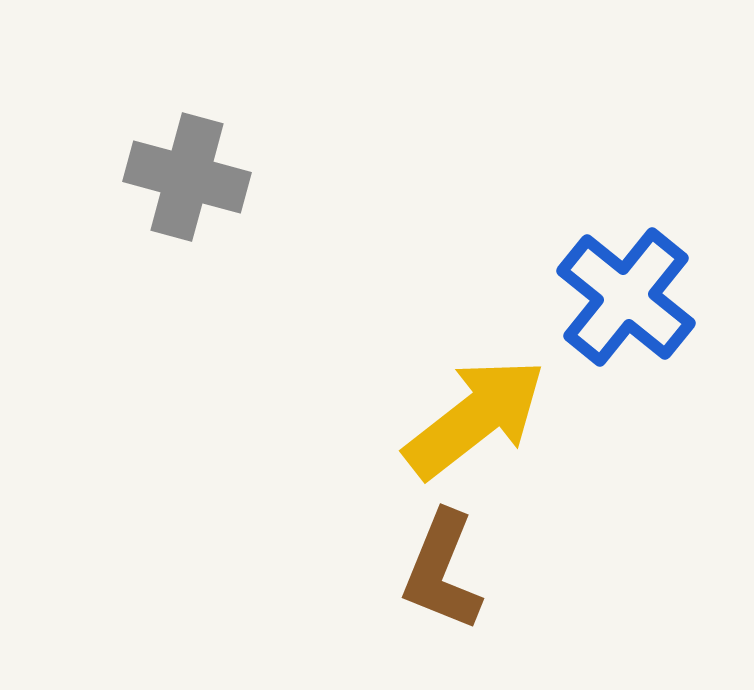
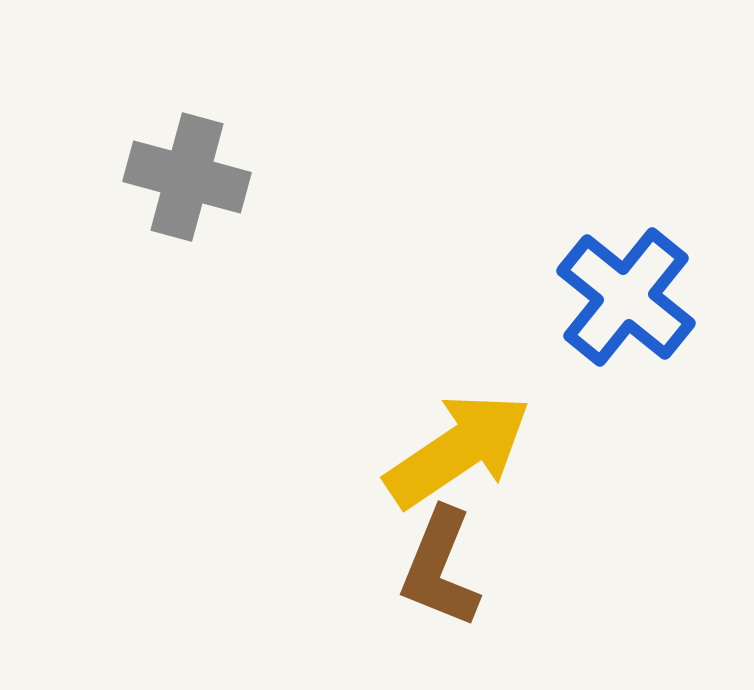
yellow arrow: moved 17 px left, 32 px down; rotated 4 degrees clockwise
brown L-shape: moved 2 px left, 3 px up
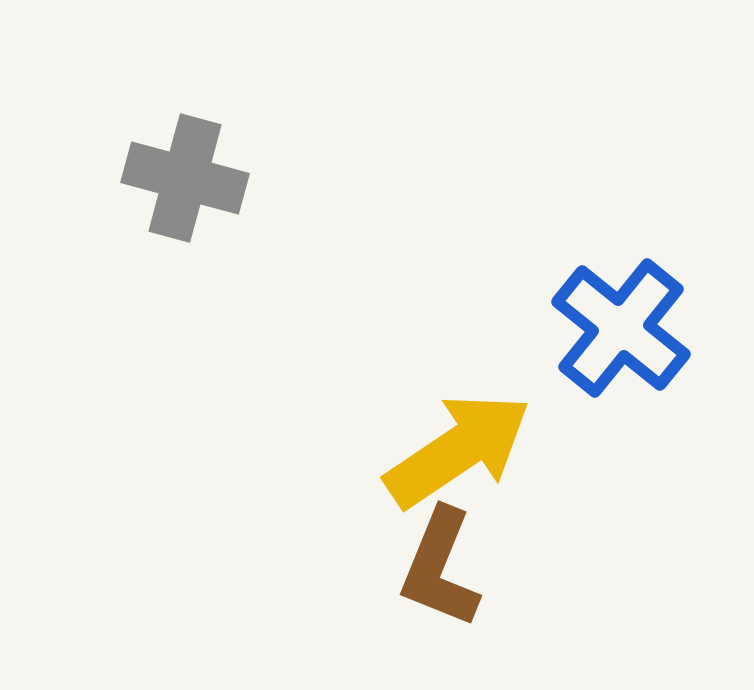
gray cross: moved 2 px left, 1 px down
blue cross: moved 5 px left, 31 px down
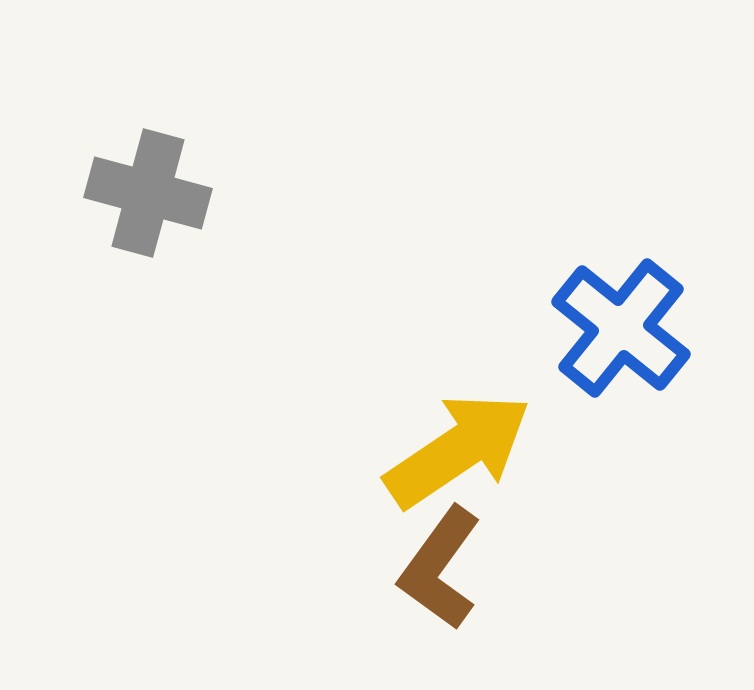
gray cross: moved 37 px left, 15 px down
brown L-shape: rotated 14 degrees clockwise
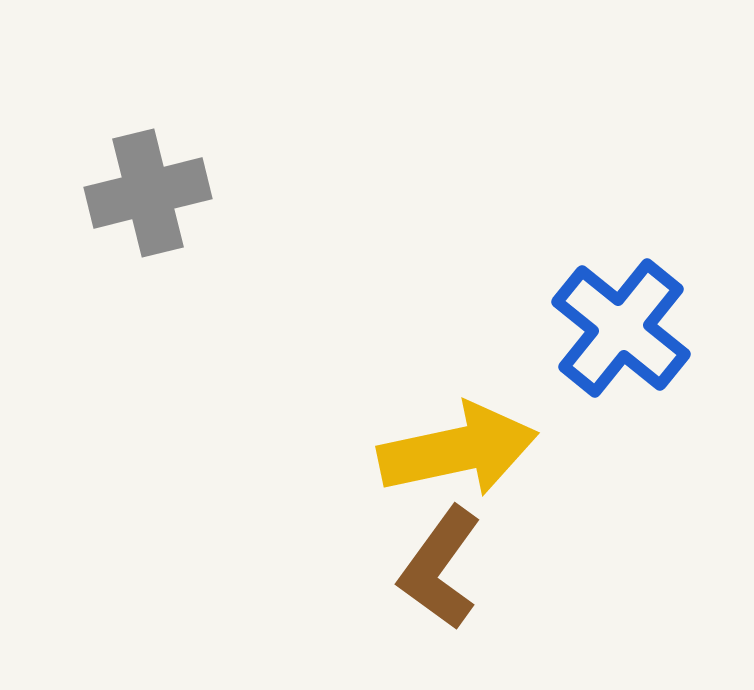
gray cross: rotated 29 degrees counterclockwise
yellow arrow: rotated 22 degrees clockwise
